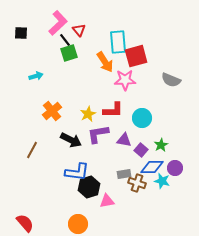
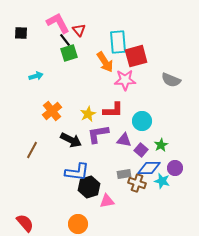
pink L-shape: rotated 75 degrees counterclockwise
cyan circle: moved 3 px down
blue diamond: moved 3 px left, 1 px down
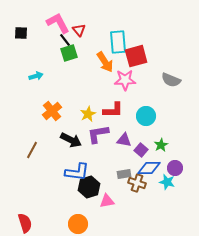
cyan circle: moved 4 px right, 5 px up
cyan star: moved 5 px right, 1 px down
red semicircle: rotated 24 degrees clockwise
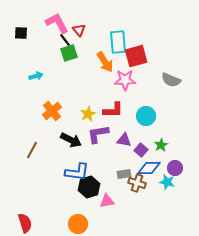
pink L-shape: moved 1 px left
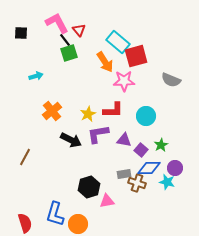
cyan rectangle: rotated 45 degrees counterclockwise
pink star: moved 1 px left, 1 px down
brown line: moved 7 px left, 7 px down
blue L-shape: moved 22 px left, 42 px down; rotated 100 degrees clockwise
